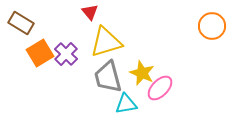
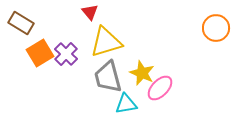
orange circle: moved 4 px right, 2 px down
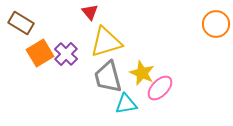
orange circle: moved 4 px up
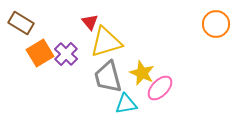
red triangle: moved 10 px down
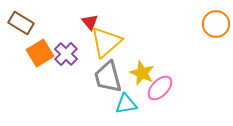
yellow triangle: rotated 24 degrees counterclockwise
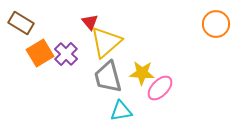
yellow star: rotated 20 degrees counterclockwise
cyan triangle: moved 5 px left, 7 px down
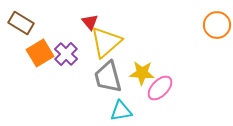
orange circle: moved 1 px right, 1 px down
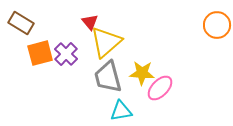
orange square: rotated 16 degrees clockwise
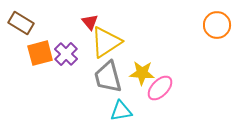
yellow triangle: rotated 8 degrees clockwise
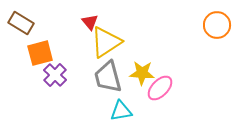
purple cross: moved 11 px left, 21 px down
